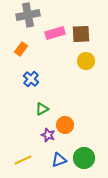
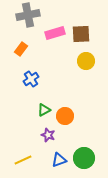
blue cross: rotated 14 degrees clockwise
green triangle: moved 2 px right, 1 px down
orange circle: moved 9 px up
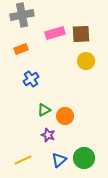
gray cross: moved 6 px left
orange rectangle: rotated 32 degrees clockwise
blue triangle: rotated 21 degrees counterclockwise
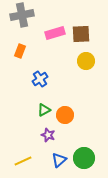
orange rectangle: moved 1 px left, 2 px down; rotated 48 degrees counterclockwise
blue cross: moved 9 px right
orange circle: moved 1 px up
yellow line: moved 1 px down
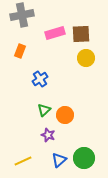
yellow circle: moved 3 px up
green triangle: rotated 16 degrees counterclockwise
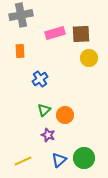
gray cross: moved 1 px left
orange rectangle: rotated 24 degrees counterclockwise
yellow circle: moved 3 px right
